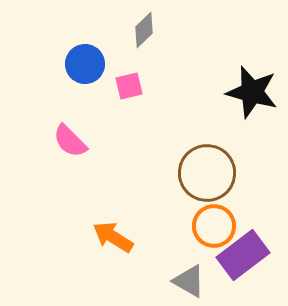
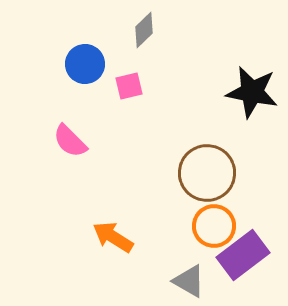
black star: rotated 4 degrees counterclockwise
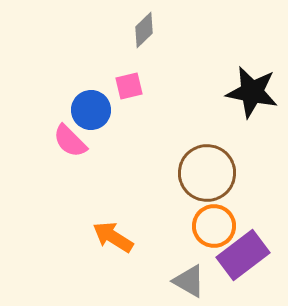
blue circle: moved 6 px right, 46 px down
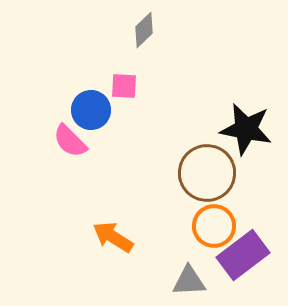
pink square: moved 5 px left; rotated 16 degrees clockwise
black star: moved 6 px left, 37 px down
gray triangle: rotated 33 degrees counterclockwise
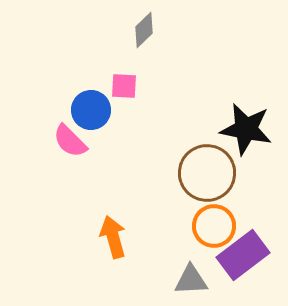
orange arrow: rotated 42 degrees clockwise
gray triangle: moved 2 px right, 1 px up
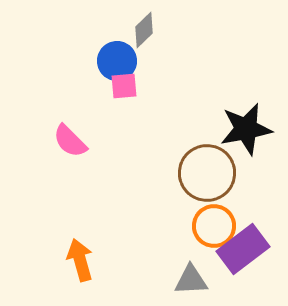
pink square: rotated 8 degrees counterclockwise
blue circle: moved 26 px right, 49 px up
black star: rotated 22 degrees counterclockwise
orange arrow: moved 33 px left, 23 px down
purple rectangle: moved 6 px up
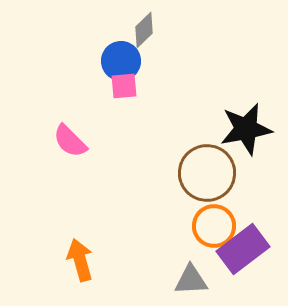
blue circle: moved 4 px right
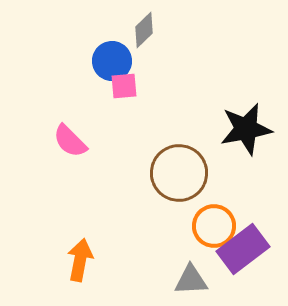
blue circle: moved 9 px left
brown circle: moved 28 px left
orange arrow: rotated 27 degrees clockwise
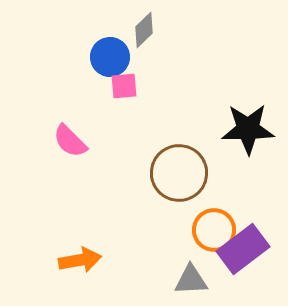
blue circle: moved 2 px left, 4 px up
black star: moved 2 px right; rotated 10 degrees clockwise
orange circle: moved 4 px down
orange arrow: rotated 69 degrees clockwise
